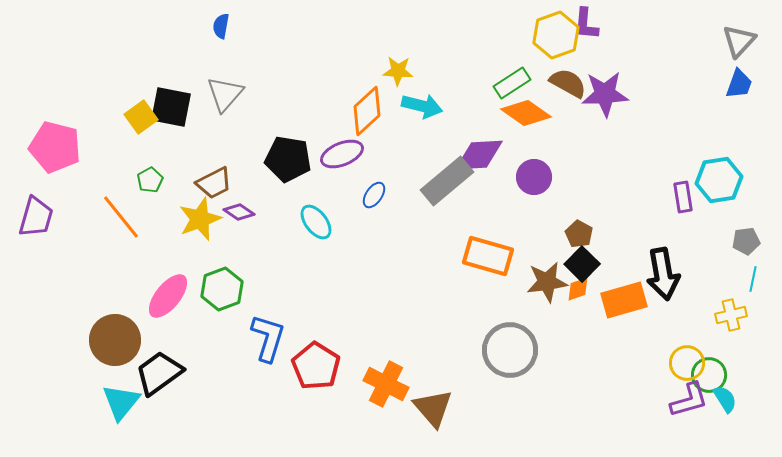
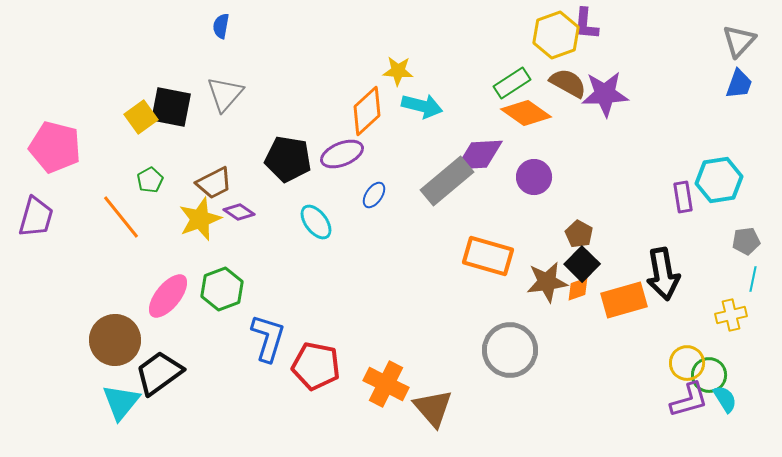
red pentagon at (316, 366): rotated 21 degrees counterclockwise
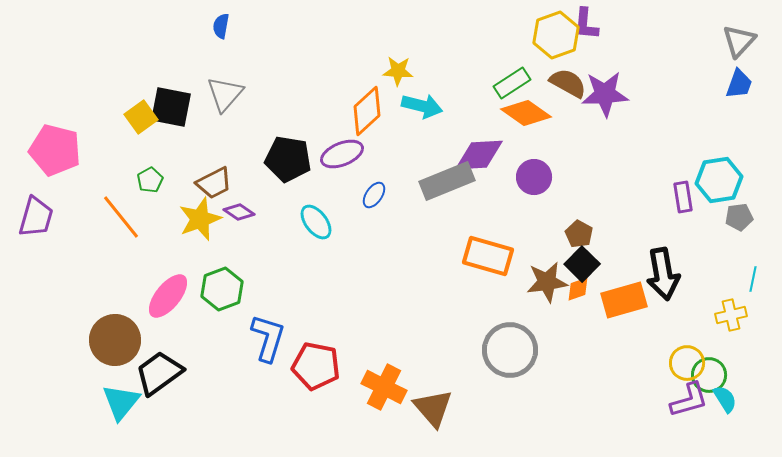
pink pentagon at (55, 147): moved 3 px down
gray rectangle at (447, 181): rotated 18 degrees clockwise
gray pentagon at (746, 241): moved 7 px left, 24 px up
orange cross at (386, 384): moved 2 px left, 3 px down
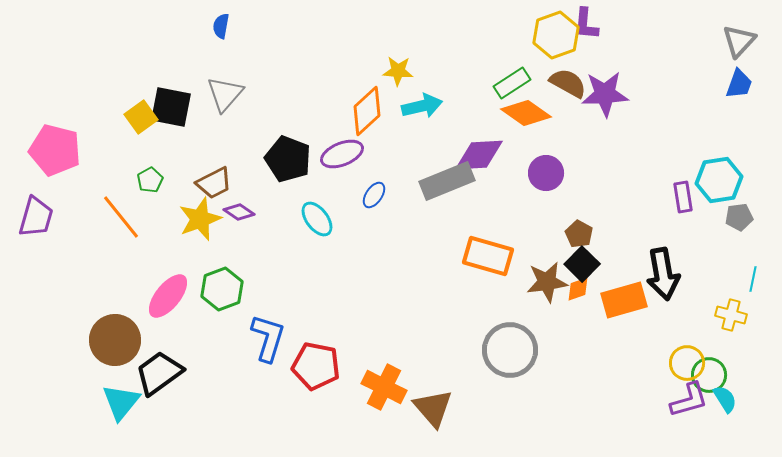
cyan arrow at (422, 106): rotated 27 degrees counterclockwise
black pentagon at (288, 159): rotated 12 degrees clockwise
purple circle at (534, 177): moved 12 px right, 4 px up
cyan ellipse at (316, 222): moved 1 px right, 3 px up
yellow cross at (731, 315): rotated 28 degrees clockwise
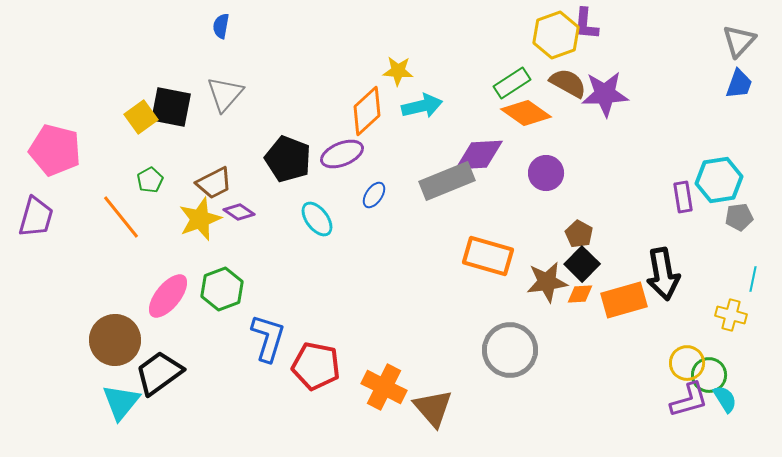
orange diamond at (578, 289): moved 2 px right, 5 px down; rotated 16 degrees clockwise
